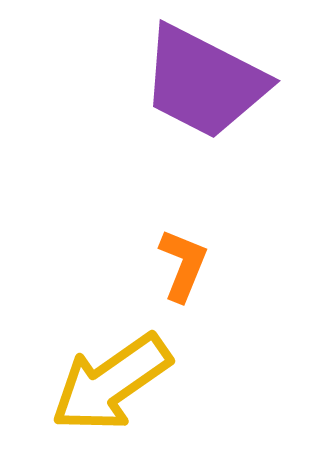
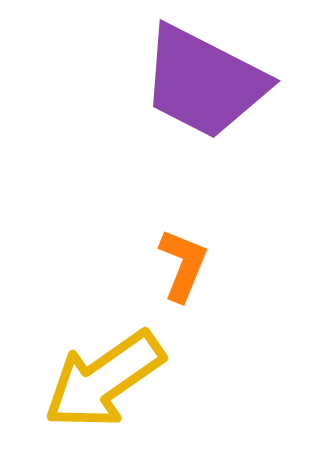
yellow arrow: moved 7 px left, 3 px up
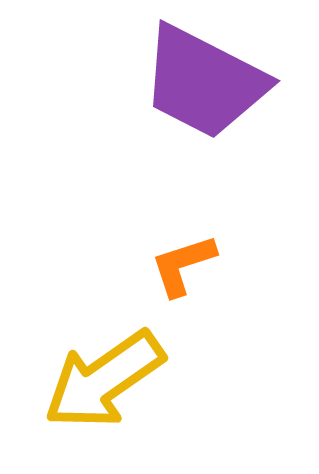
orange L-shape: rotated 130 degrees counterclockwise
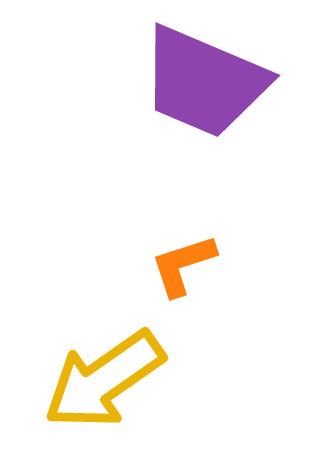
purple trapezoid: rotated 4 degrees counterclockwise
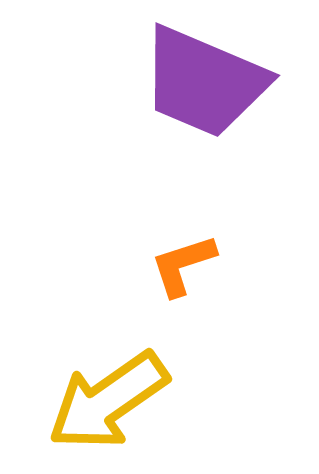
yellow arrow: moved 4 px right, 21 px down
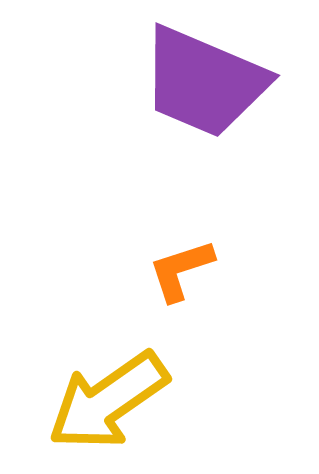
orange L-shape: moved 2 px left, 5 px down
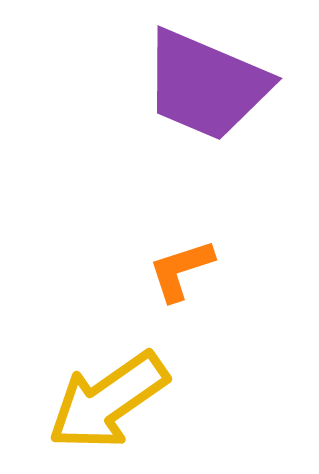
purple trapezoid: moved 2 px right, 3 px down
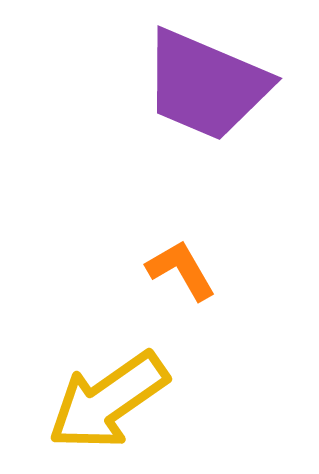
orange L-shape: rotated 78 degrees clockwise
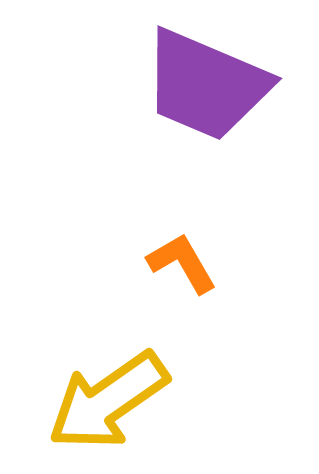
orange L-shape: moved 1 px right, 7 px up
